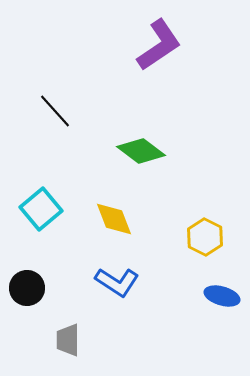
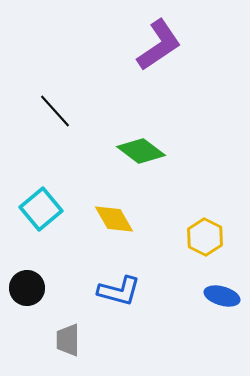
yellow diamond: rotated 9 degrees counterclockwise
blue L-shape: moved 2 px right, 9 px down; rotated 18 degrees counterclockwise
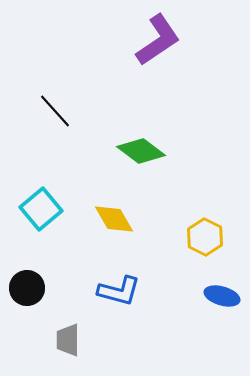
purple L-shape: moved 1 px left, 5 px up
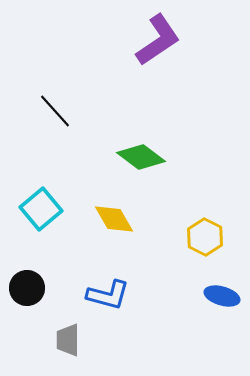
green diamond: moved 6 px down
blue L-shape: moved 11 px left, 4 px down
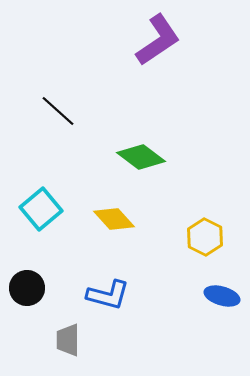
black line: moved 3 px right; rotated 6 degrees counterclockwise
yellow diamond: rotated 12 degrees counterclockwise
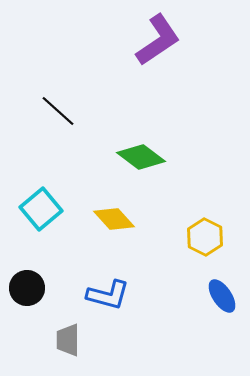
blue ellipse: rotated 40 degrees clockwise
